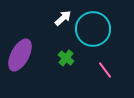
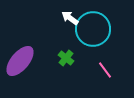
white arrow: moved 7 px right; rotated 102 degrees counterclockwise
purple ellipse: moved 6 px down; rotated 12 degrees clockwise
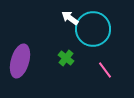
purple ellipse: rotated 24 degrees counterclockwise
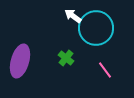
white arrow: moved 3 px right, 2 px up
cyan circle: moved 3 px right, 1 px up
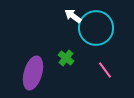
purple ellipse: moved 13 px right, 12 px down
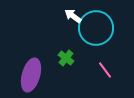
purple ellipse: moved 2 px left, 2 px down
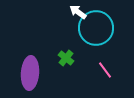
white arrow: moved 5 px right, 4 px up
purple ellipse: moved 1 px left, 2 px up; rotated 12 degrees counterclockwise
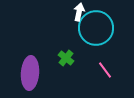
white arrow: moved 1 px right; rotated 66 degrees clockwise
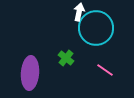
pink line: rotated 18 degrees counterclockwise
